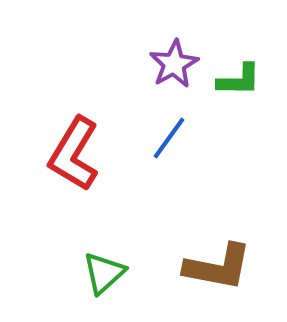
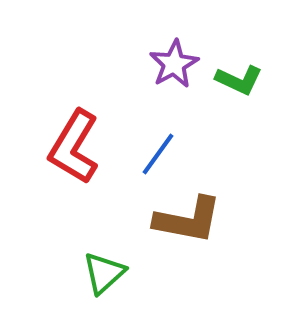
green L-shape: rotated 24 degrees clockwise
blue line: moved 11 px left, 16 px down
red L-shape: moved 7 px up
brown L-shape: moved 30 px left, 47 px up
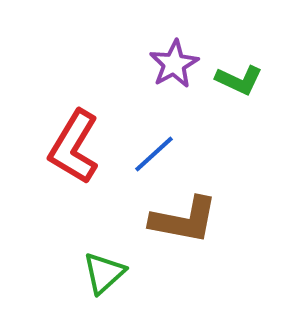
blue line: moved 4 px left; rotated 12 degrees clockwise
brown L-shape: moved 4 px left
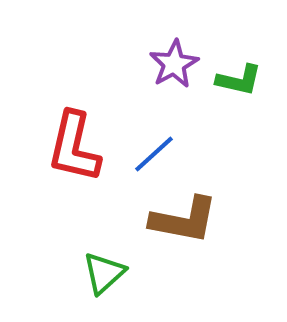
green L-shape: rotated 12 degrees counterclockwise
red L-shape: rotated 18 degrees counterclockwise
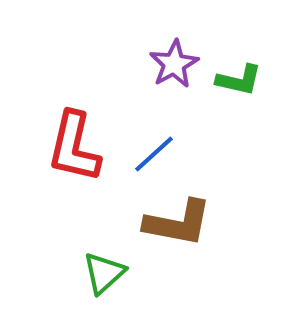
brown L-shape: moved 6 px left, 3 px down
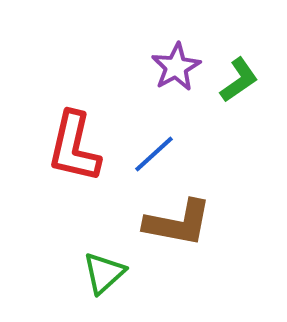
purple star: moved 2 px right, 3 px down
green L-shape: rotated 48 degrees counterclockwise
